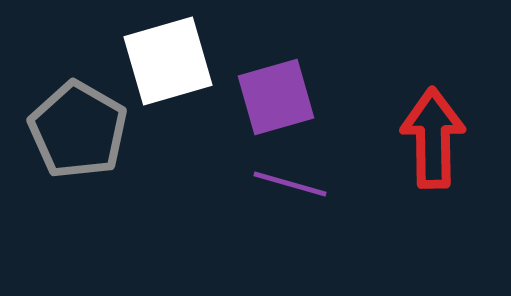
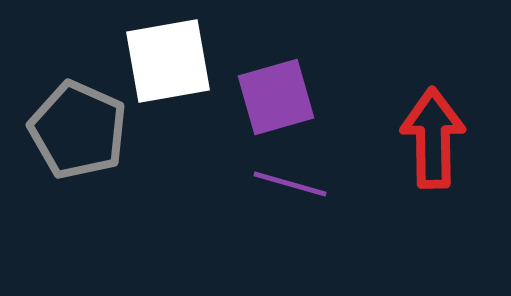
white square: rotated 6 degrees clockwise
gray pentagon: rotated 6 degrees counterclockwise
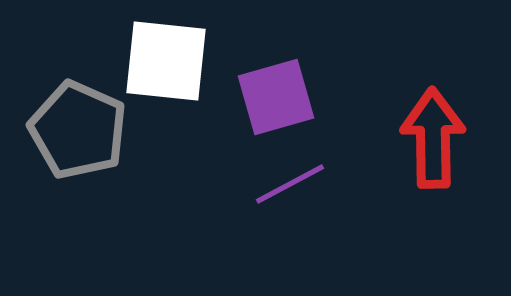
white square: moved 2 px left; rotated 16 degrees clockwise
purple line: rotated 44 degrees counterclockwise
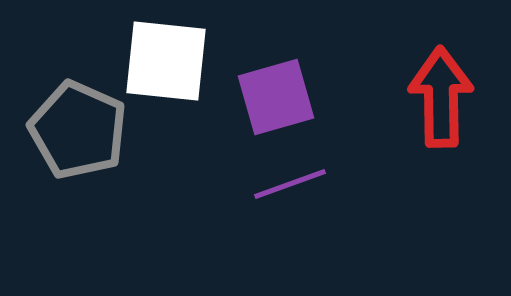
red arrow: moved 8 px right, 41 px up
purple line: rotated 8 degrees clockwise
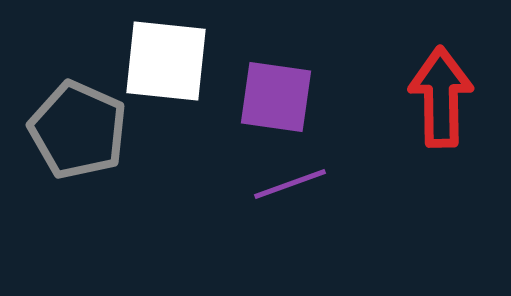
purple square: rotated 24 degrees clockwise
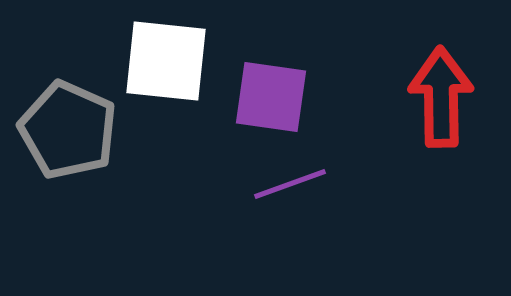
purple square: moved 5 px left
gray pentagon: moved 10 px left
